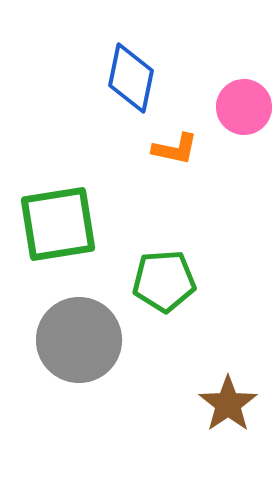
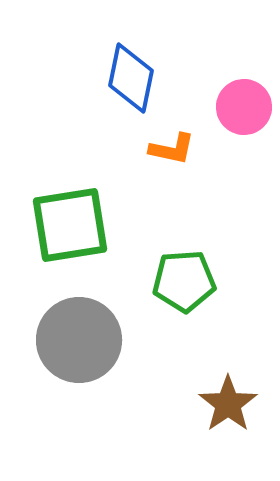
orange L-shape: moved 3 px left
green square: moved 12 px right, 1 px down
green pentagon: moved 20 px right
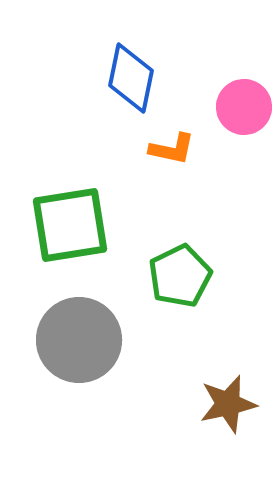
green pentagon: moved 4 px left, 5 px up; rotated 22 degrees counterclockwise
brown star: rotated 22 degrees clockwise
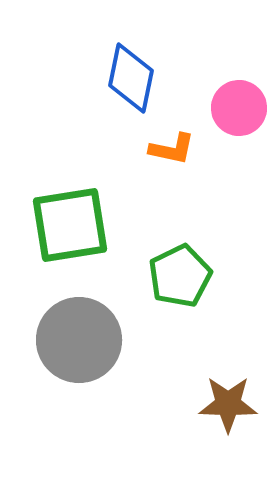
pink circle: moved 5 px left, 1 px down
brown star: rotated 14 degrees clockwise
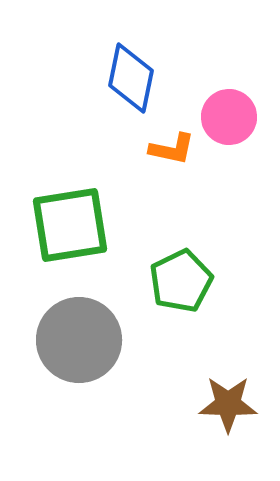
pink circle: moved 10 px left, 9 px down
green pentagon: moved 1 px right, 5 px down
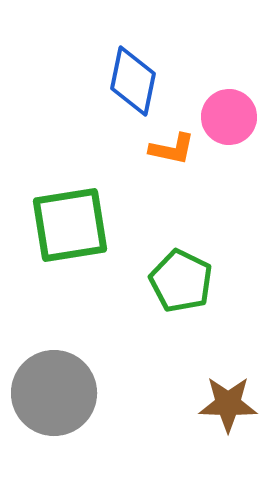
blue diamond: moved 2 px right, 3 px down
green pentagon: rotated 20 degrees counterclockwise
gray circle: moved 25 px left, 53 px down
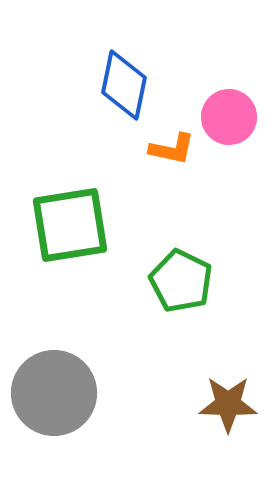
blue diamond: moved 9 px left, 4 px down
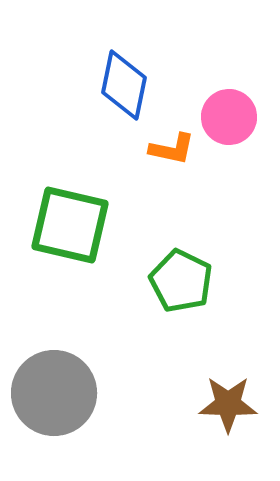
green square: rotated 22 degrees clockwise
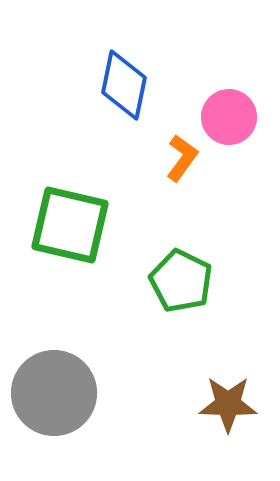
orange L-shape: moved 10 px right, 9 px down; rotated 66 degrees counterclockwise
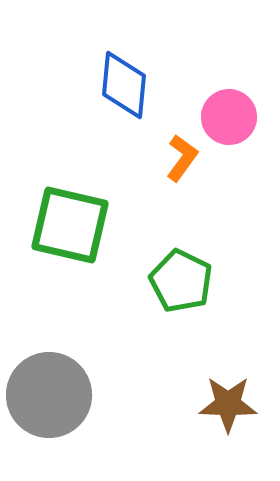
blue diamond: rotated 6 degrees counterclockwise
gray circle: moved 5 px left, 2 px down
